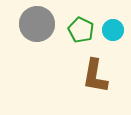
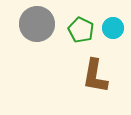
cyan circle: moved 2 px up
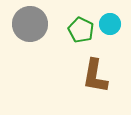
gray circle: moved 7 px left
cyan circle: moved 3 px left, 4 px up
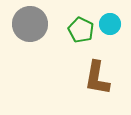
brown L-shape: moved 2 px right, 2 px down
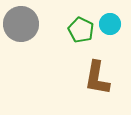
gray circle: moved 9 px left
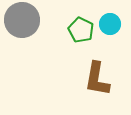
gray circle: moved 1 px right, 4 px up
brown L-shape: moved 1 px down
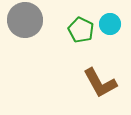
gray circle: moved 3 px right
brown L-shape: moved 3 px right, 4 px down; rotated 39 degrees counterclockwise
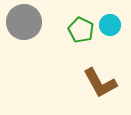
gray circle: moved 1 px left, 2 px down
cyan circle: moved 1 px down
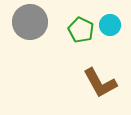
gray circle: moved 6 px right
